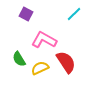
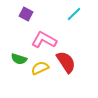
green semicircle: rotated 42 degrees counterclockwise
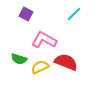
red semicircle: rotated 35 degrees counterclockwise
yellow semicircle: moved 1 px up
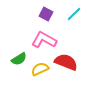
purple square: moved 20 px right
green semicircle: rotated 49 degrees counterclockwise
yellow semicircle: moved 2 px down
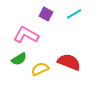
cyan line: rotated 14 degrees clockwise
pink L-shape: moved 18 px left, 5 px up
red semicircle: moved 3 px right
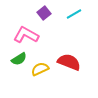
purple square: moved 2 px left, 1 px up; rotated 24 degrees clockwise
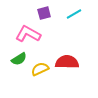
purple square: rotated 24 degrees clockwise
pink L-shape: moved 2 px right, 1 px up
red semicircle: moved 2 px left; rotated 20 degrees counterclockwise
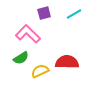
pink L-shape: rotated 15 degrees clockwise
green semicircle: moved 2 px right, 1 px up
yellow semicircle: moved 2 px down
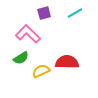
cyan line: moved 1 px right, 1 px up
yellow semicircle: moved 1 px right
